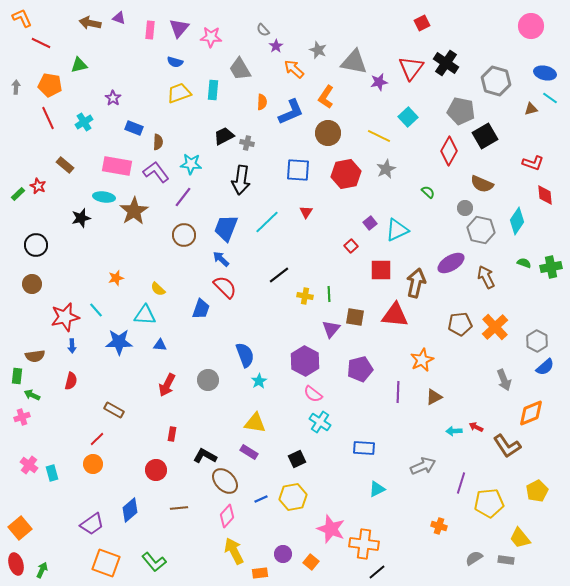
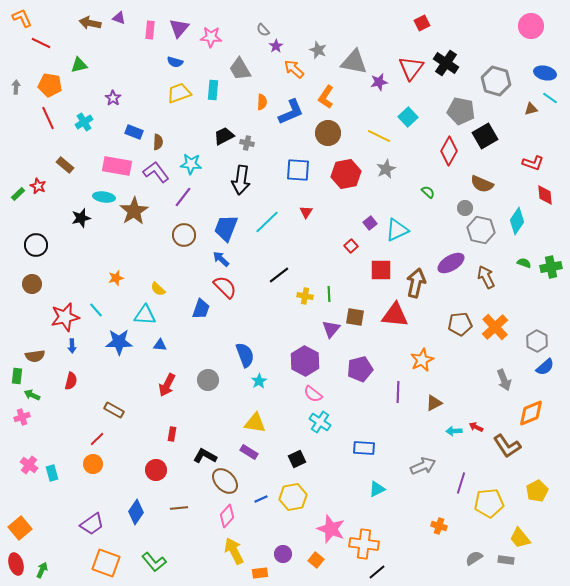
blue rectangle at (134, 128): moved 4 px down
brown triangle at (434, 397): moved 6 px down
blue diamond at (130, 510): moved 6 px right, 2 px down; rotated 15 degrees counterclockwise
orange square at (311, 562): moved 5 px right, 2 px up
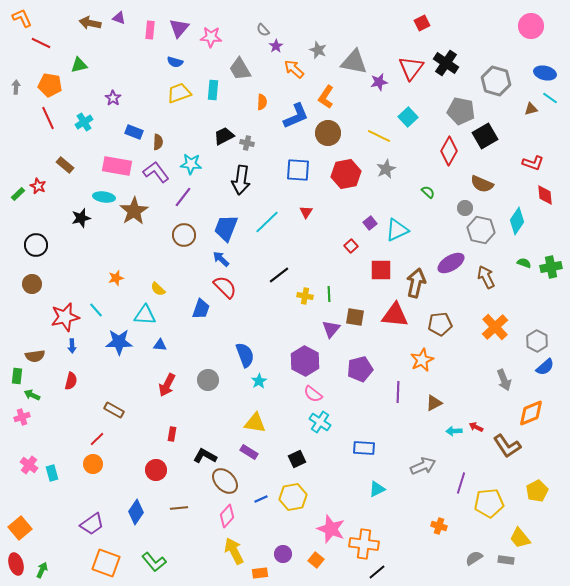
blue L-shape at (291, 112): moved 5 px right, 4 px down
brown pentagon at (460, 324): moved 20 px left
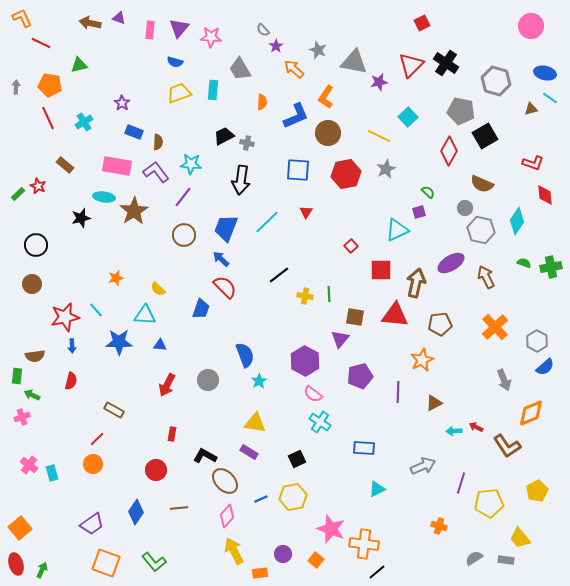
red triangle at (411, 68): moved 3 px up; rotated 8 degrees clockwise
purple star at (113, 98): moved 9 px right, 5 px down
purple square at (370, 223): moved 49 px right, 11 px up; rotated 24 degrees clockwise
purple triangle at (331, 329): moved 9 px right, 10 px down
purple pentagon at (360, 369): moved 7 px down
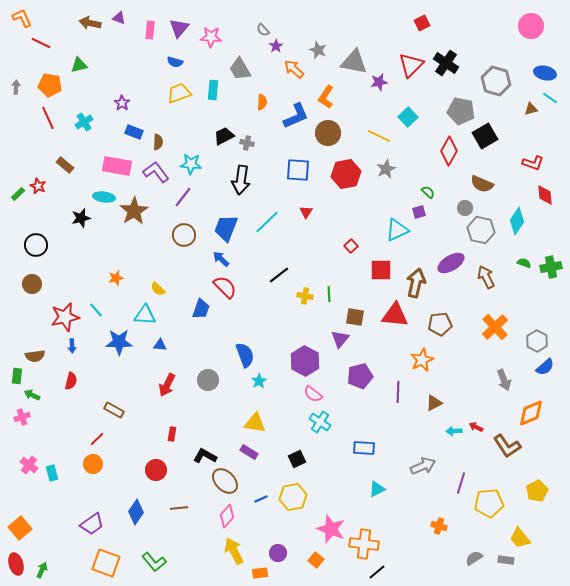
purple circle at (283, 554): moved 5 px left, 1 px up
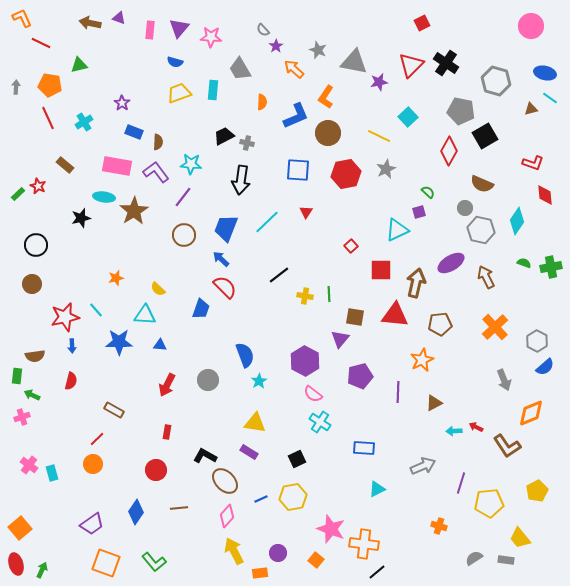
red rectangle at (172, 434): moved 5 px left, 2 px up
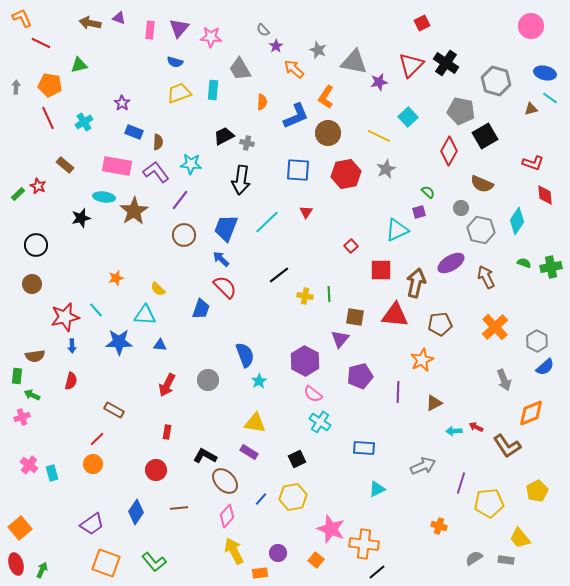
purple line at (183, 197): moved 3 px left, 3 px down
gray circle at (465, 208): moved 4 px left
blue line at (261, 499): rotated 24 degrees counterclockwise
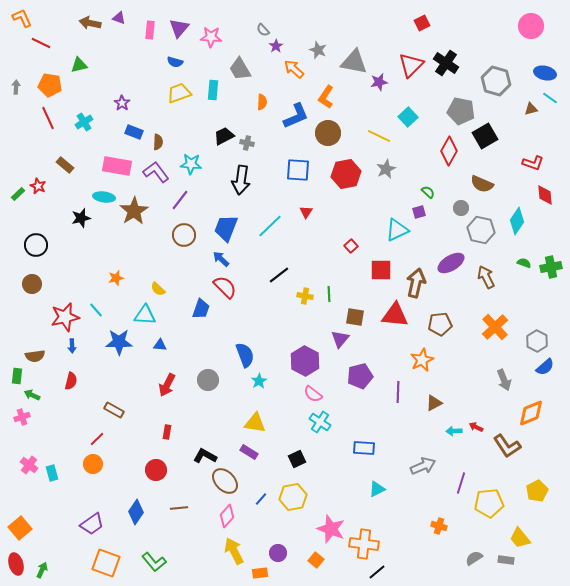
cyan line at (267, 222): moved 3 px right, 4 px down
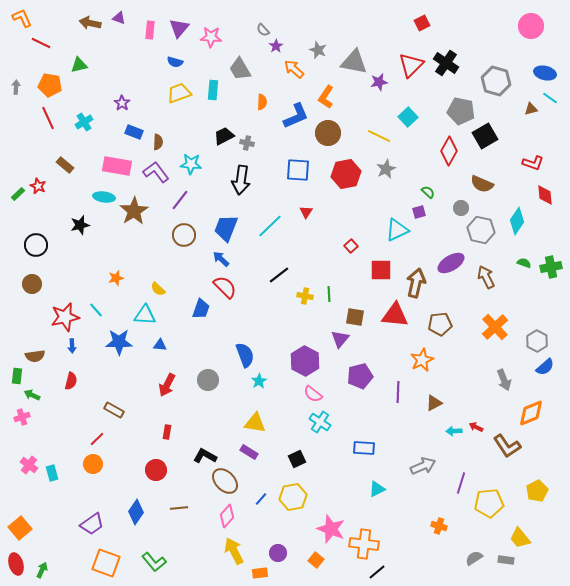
black star at (81, 218): moved 1 px left, 7 px down
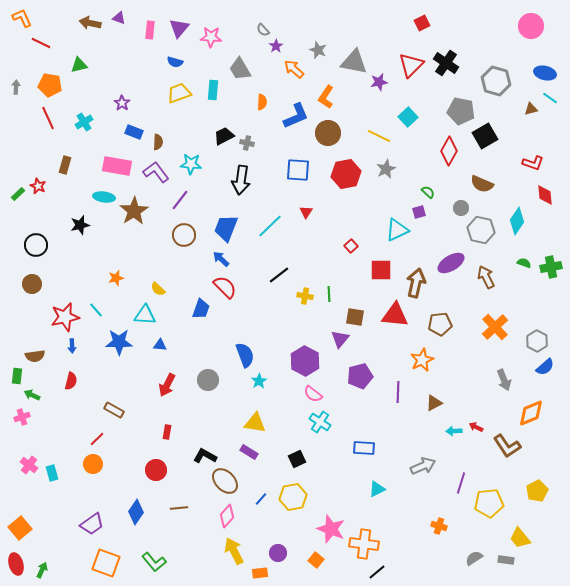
brown rectangle at (65, 165): rotated 66 degrees clockwise
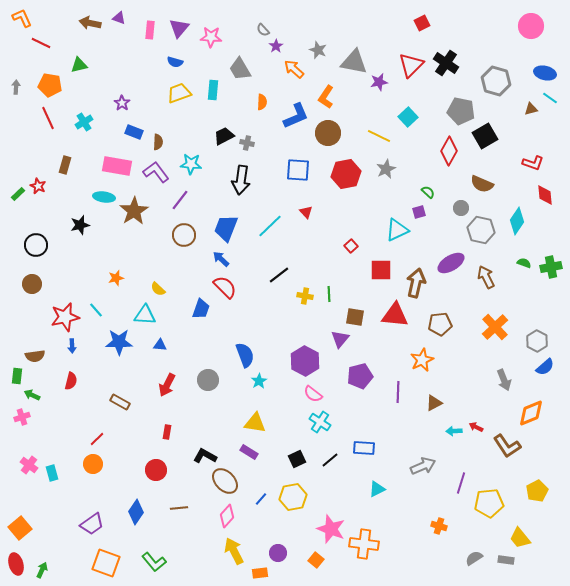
red triangle at (306, 212): rotated 16 degrees counterclockwise
brown rectangle at (114, 410): moved 6 px right, 8 px up
black line at (377, 572): moved 47 px left, 112 px up
